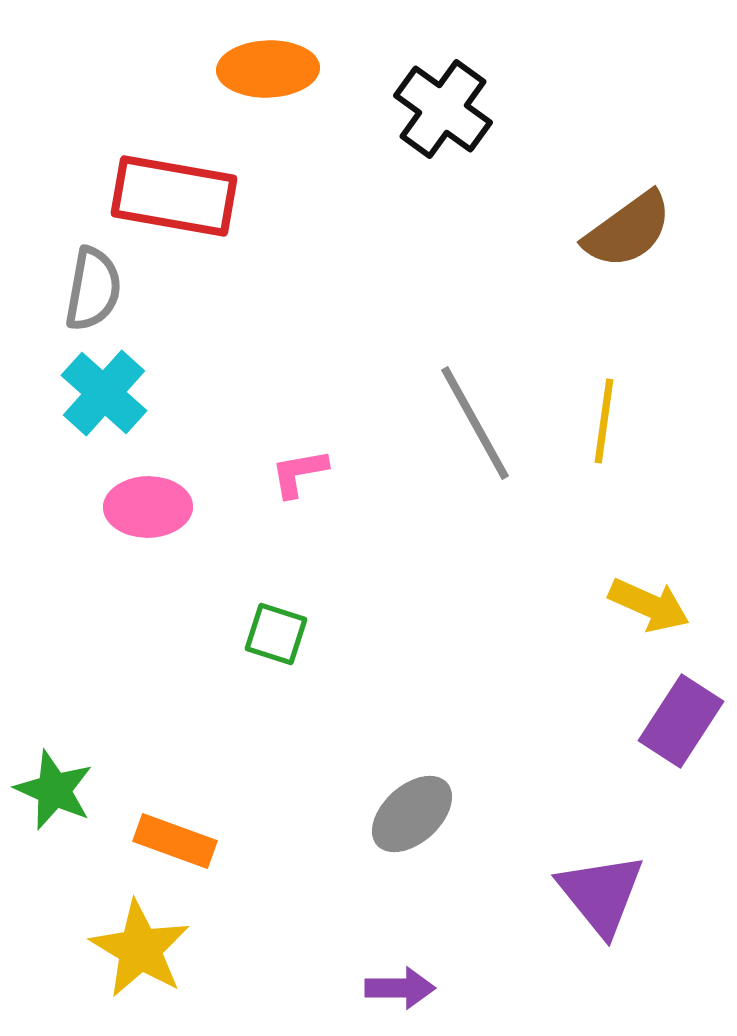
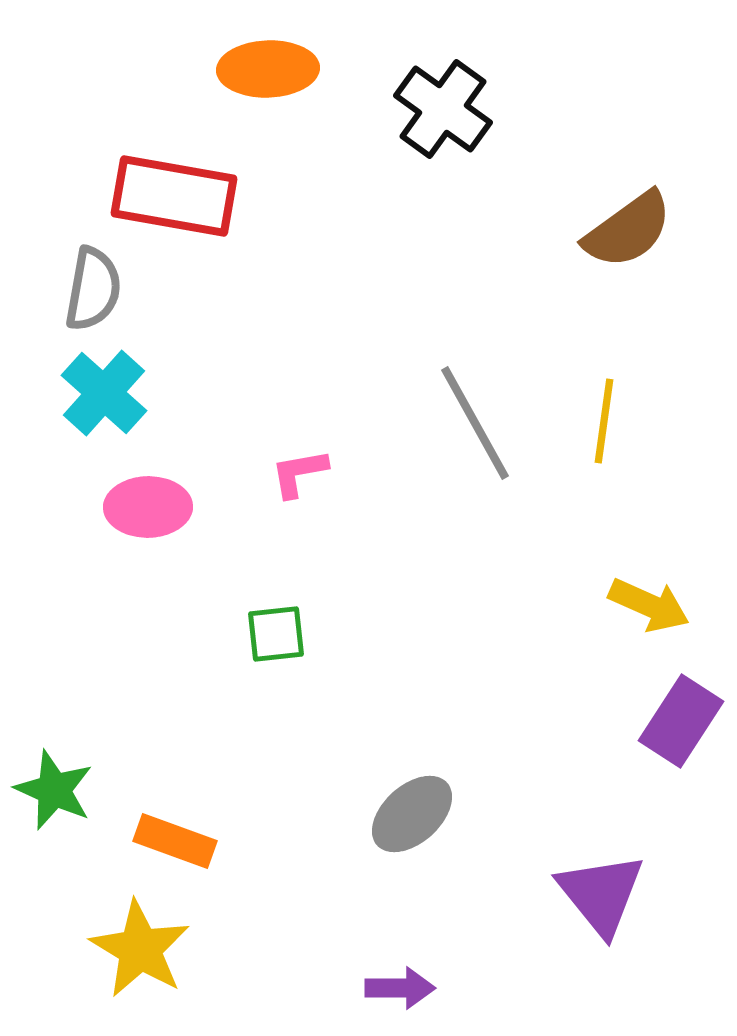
green square: rotated 24 degrees counterclockwise
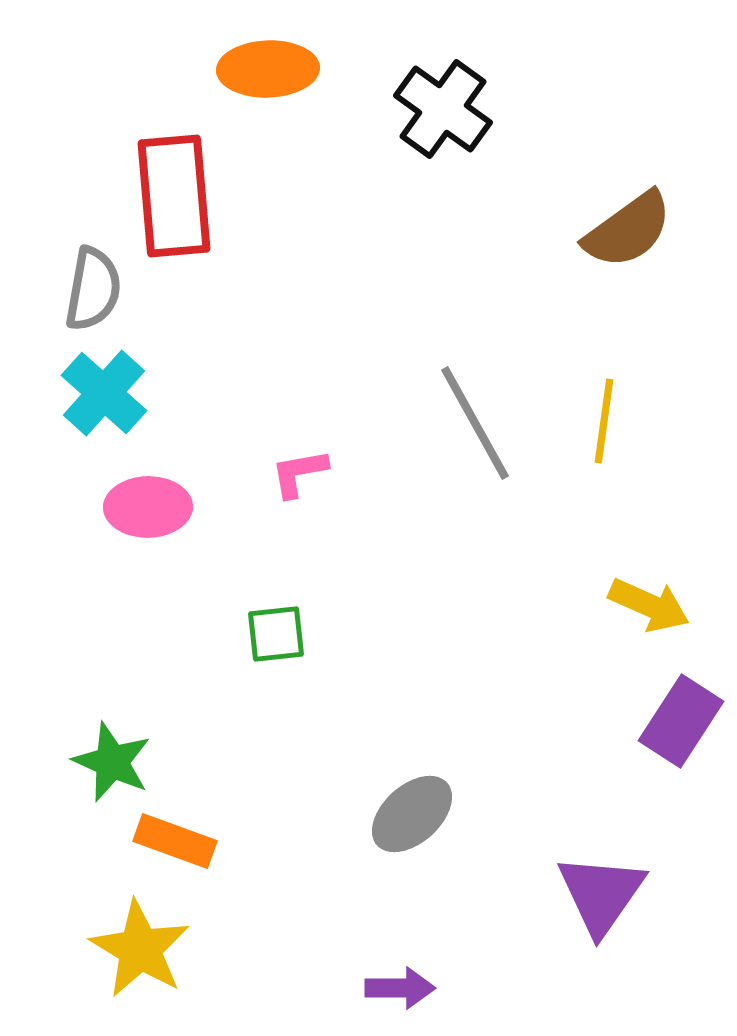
red rectangle: rotated 75 degrees clockwise
green star: moved 58 px right, 28 px up
purple triangle: rotated 14 degrees clockwise
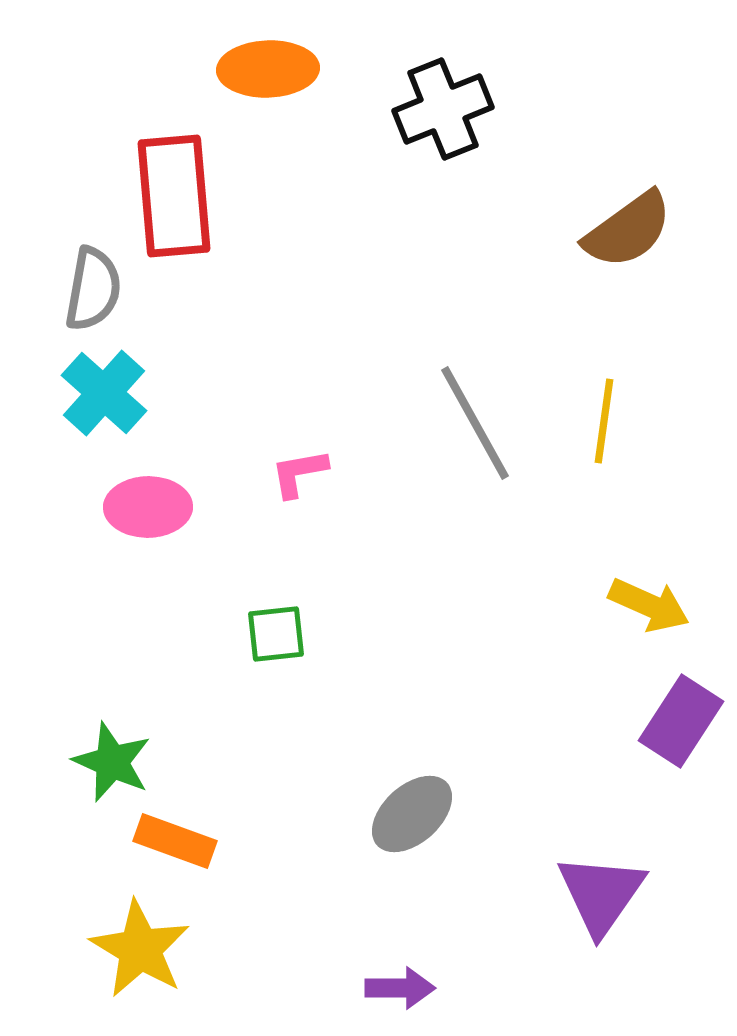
black cross: rotated 32 degrees clockwise
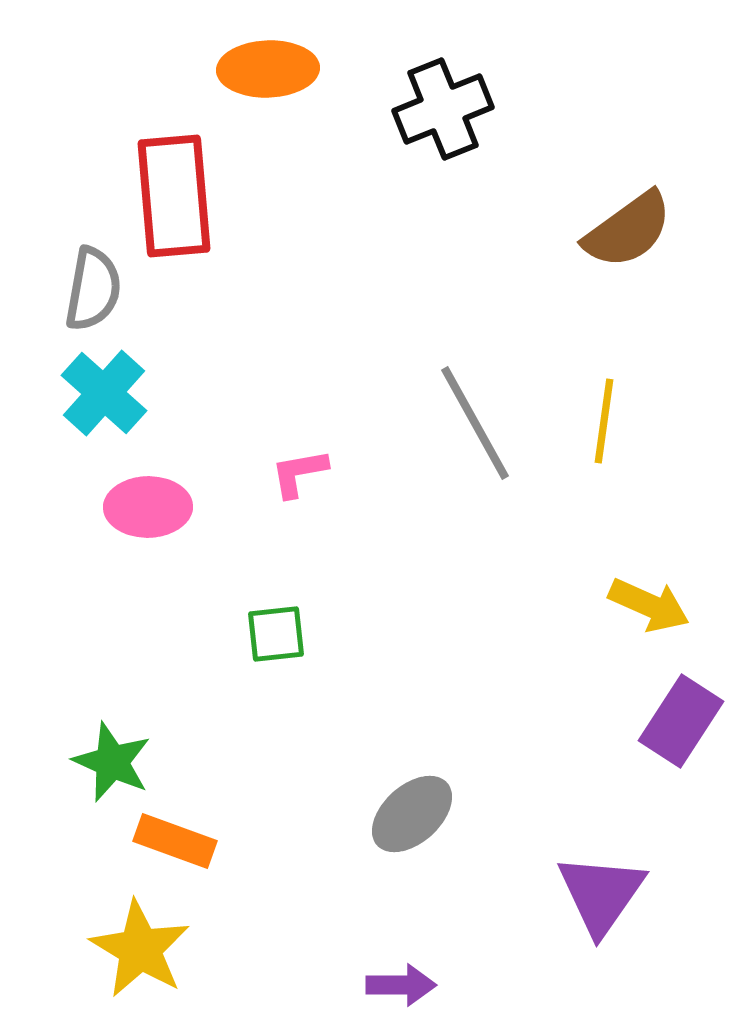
purple arrow: moved 1 px right, 3 px up
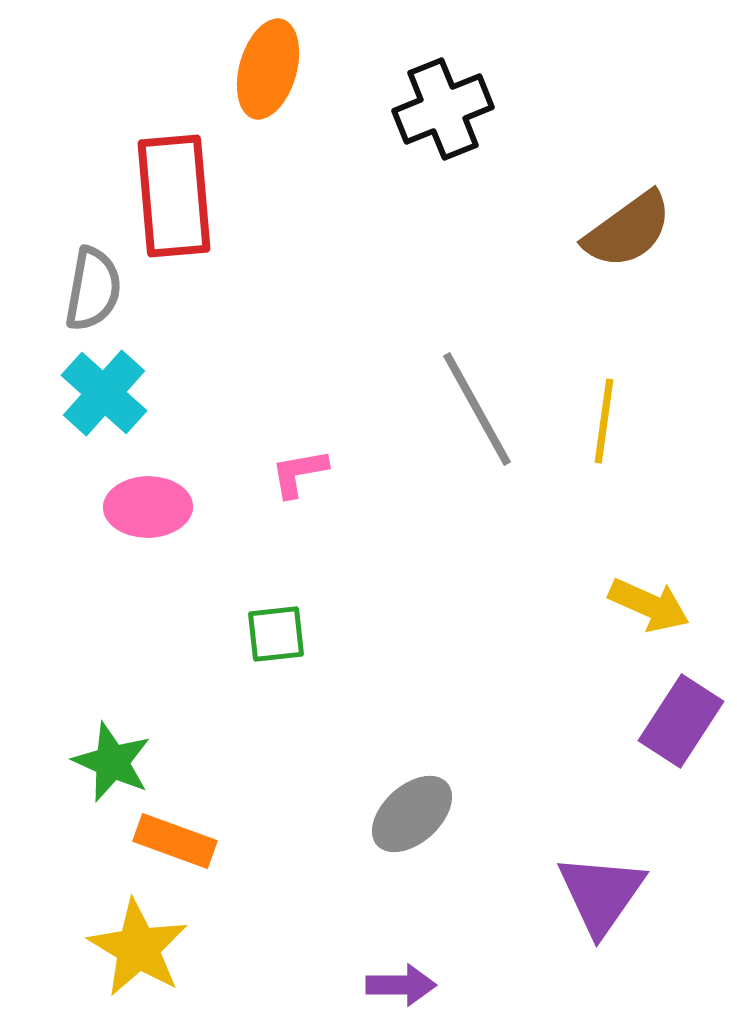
orange ellipse: rotated 72 degrees counterclockwise
gray line: moved 2 px right, 14 px up
yellow star: moved 2 px left, 1 px up
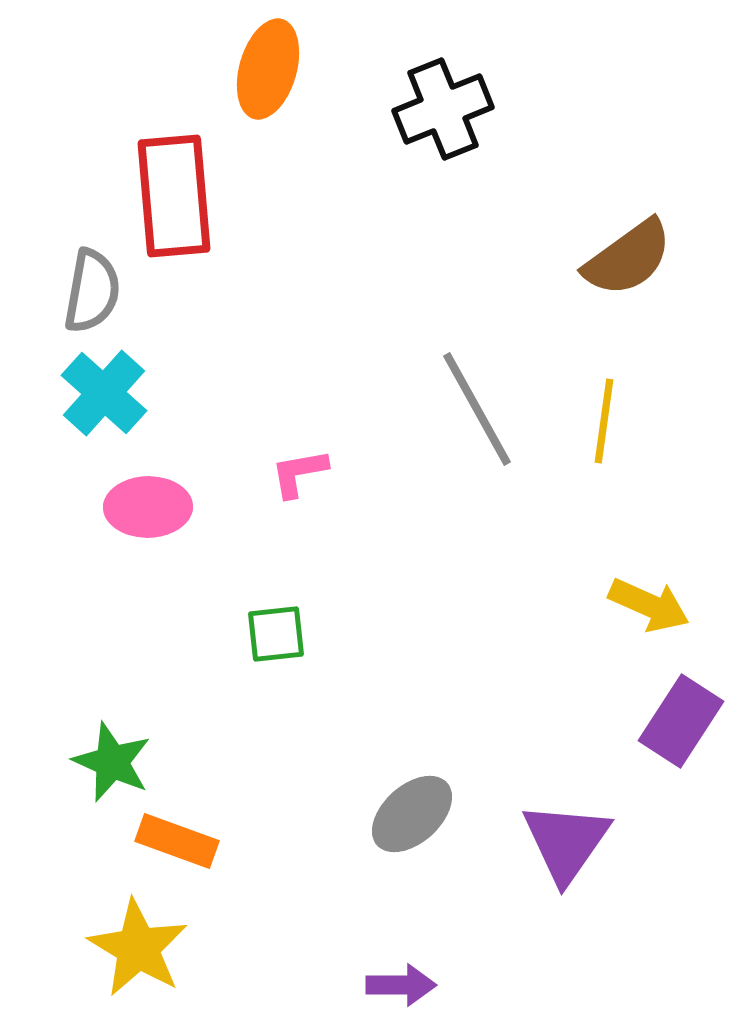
brown semicircle: moved 28 px down
gray semicircle: moved 1 px left, 2 px down
orange rectangle: moved 2 px right
purple triangle: moved 35 px left, 52 px up
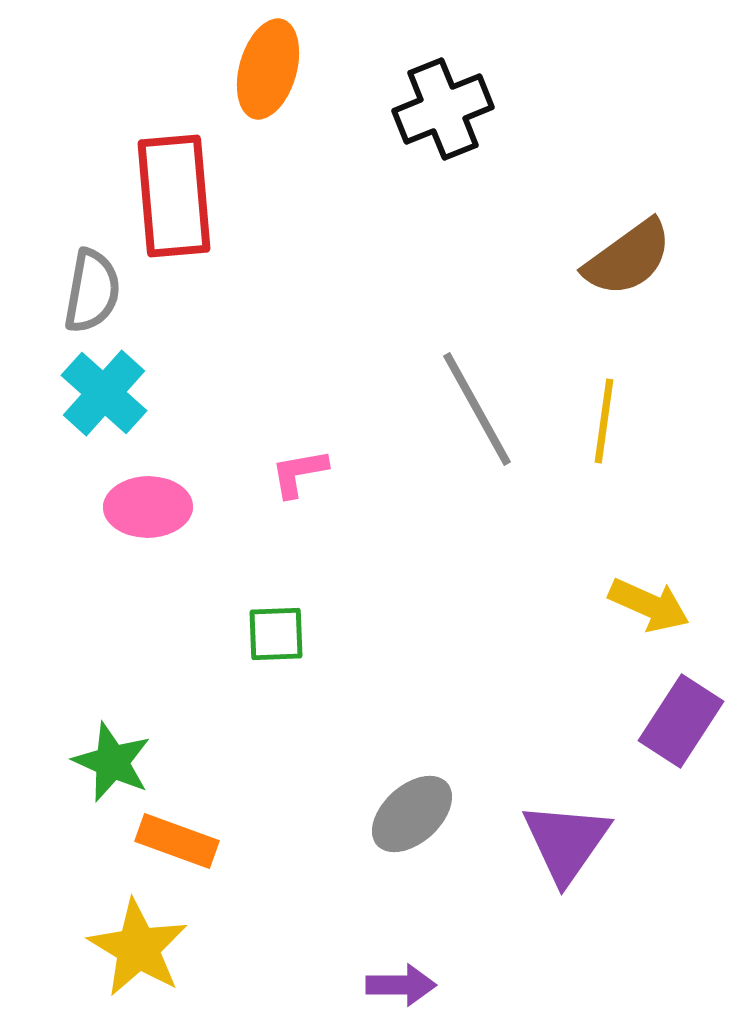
green square: rotated 4 degrees clockwise
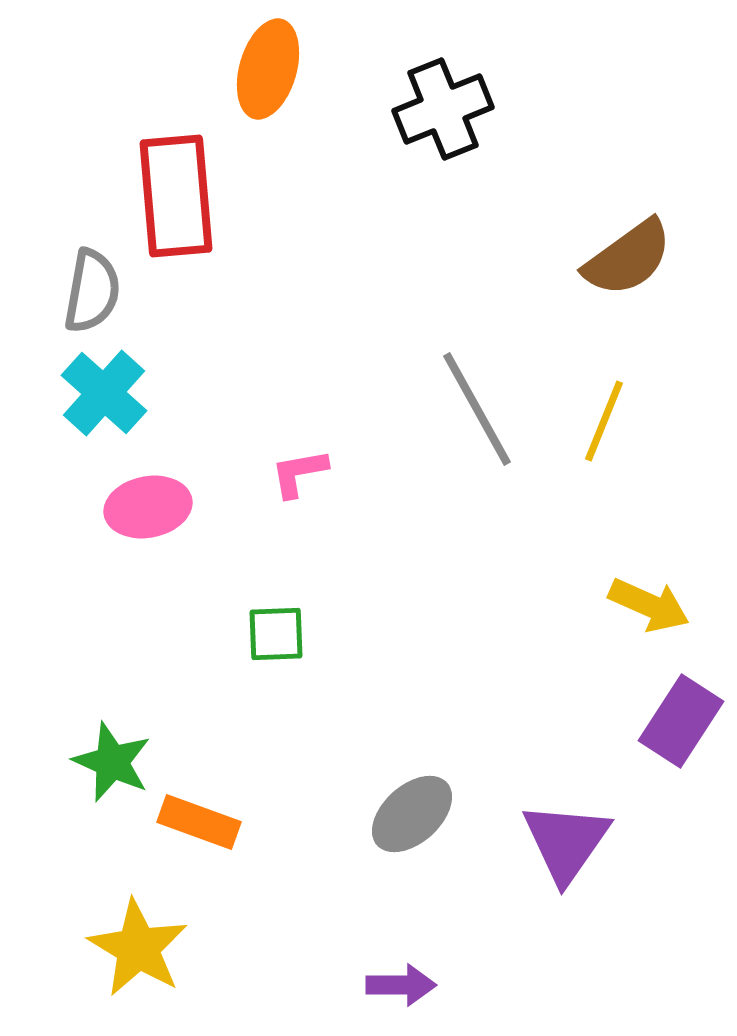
red rectangle: moved 2 px right
yellow line: rotated 14 degrees clockwise
pink ellipse: rotated 10 degrees counterclockwise
orange rectangle: moved 22 px right, 19 px up
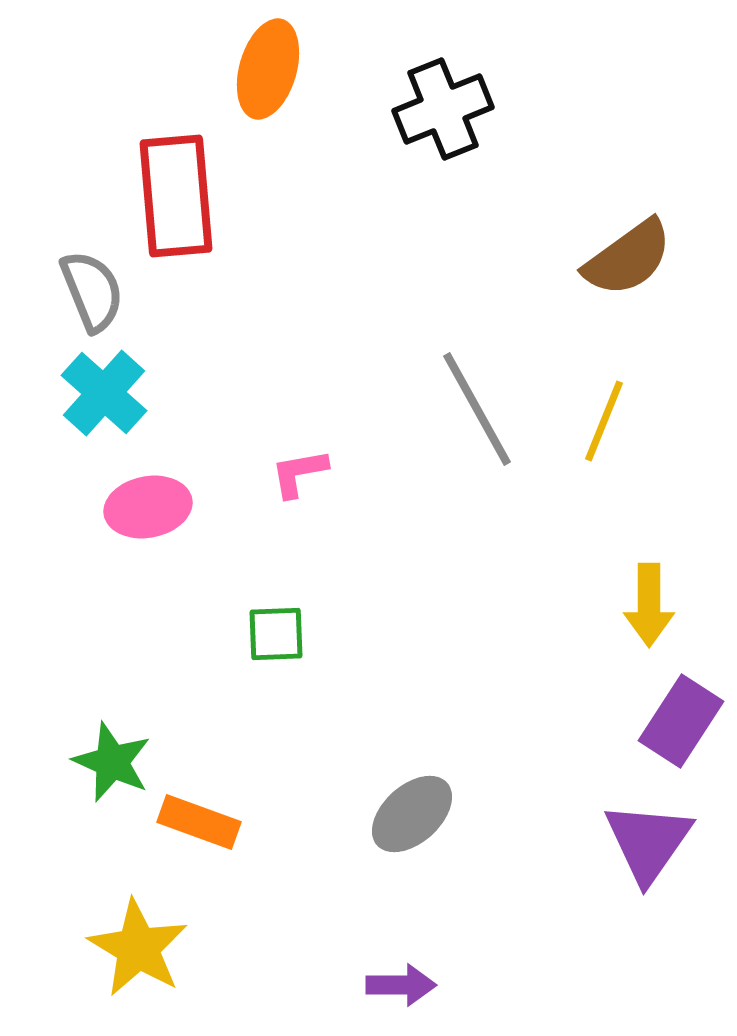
gray semicircle: rotated 32 degrees counterclockwise
yellow arrow: rotated 66 degrees clockwise
purple triangle: moved 82 px right
